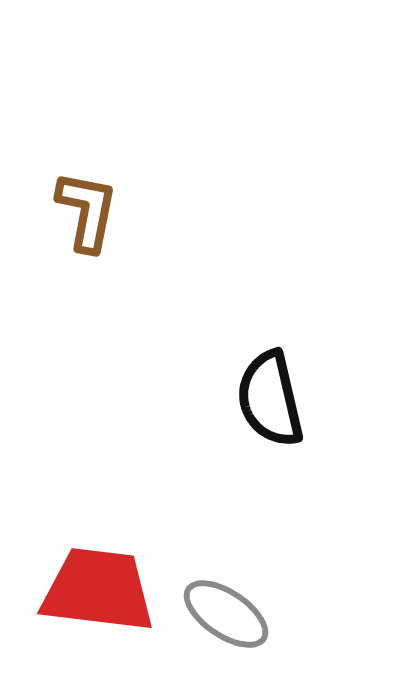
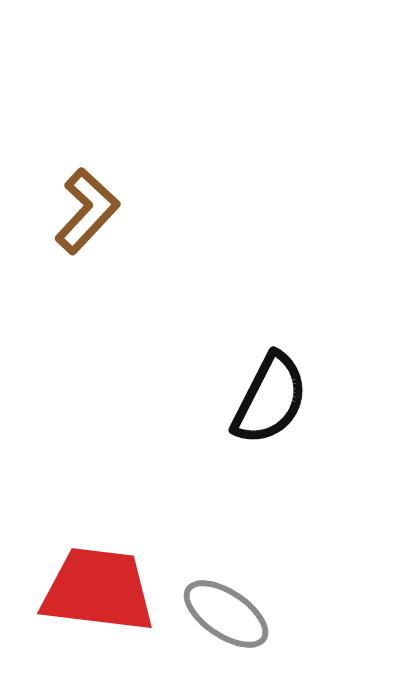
brown L-shape: rotated 32 degrees clockwise
black semicircle: rotated 140 degrees counterclockwise
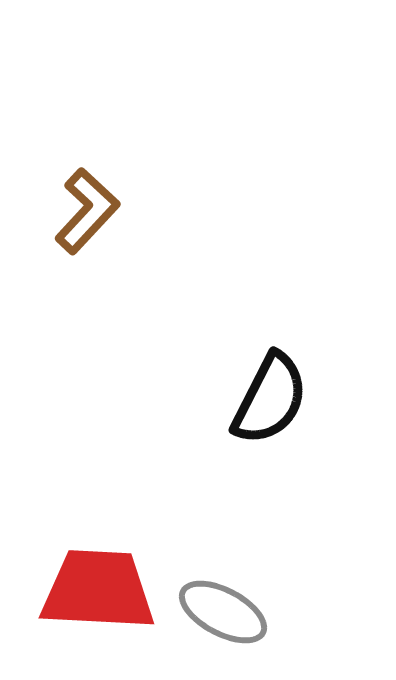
red trapezoid: rotated 4 degrees counterclockwise
gray ellipse: moved 3 px left, 2 px up; rotated 6 degrees counterclockwise
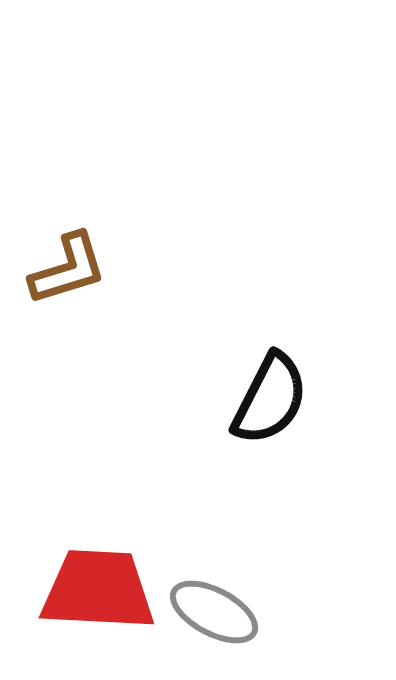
brown L-shape: moved 19 px left, 58 px down; rotated 30 degrees clockwise
gray ellipse: moved 9 px left
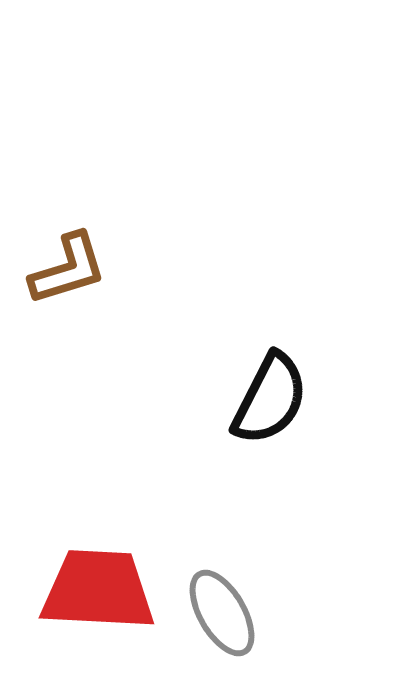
gray ellipse: moved 8 px right, 1 px down; rotated 32 degrees clockwise
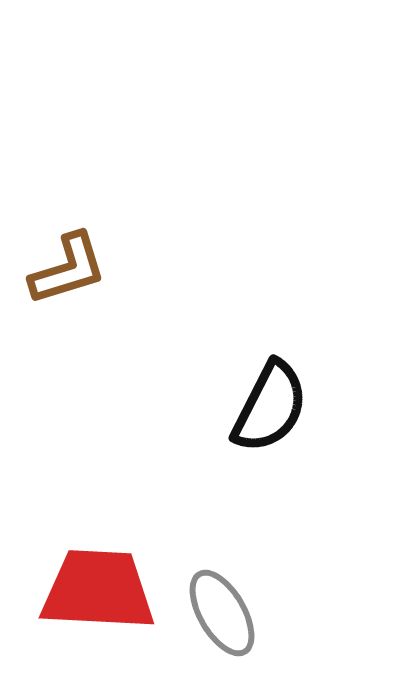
black semicircle: moved 8 px down
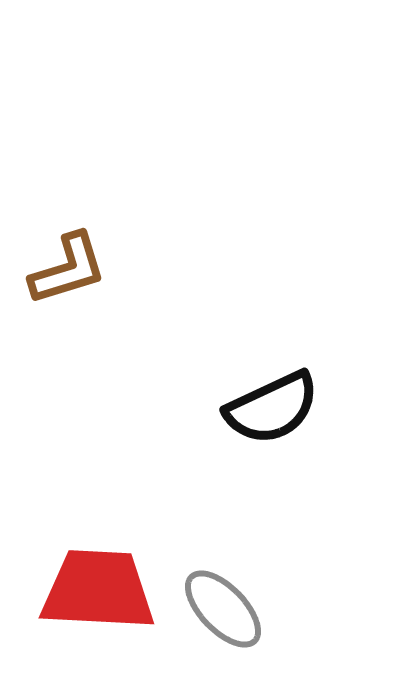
black semicircle: moved 2 px right, 1 px down; rotated 38 degrees clockwise
gray ellipse: moved 1 px right, 4 px up; rotated 14 degrees counterclockwise
